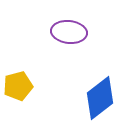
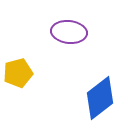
yellow pentagon: moved 13 px up
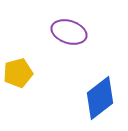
purple ellipse: rotated 12 degrees clockwise
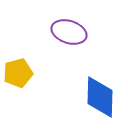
blue diamond: moved 1 px up; rotated 51 degrees counterclockwise
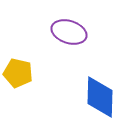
yellow pentagon: rotated 28 degrees clockwise
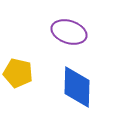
blue diamond: moved 23 px left, 10 px up
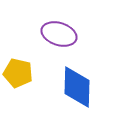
purple ellipse: moved 10 px left, 2 px down
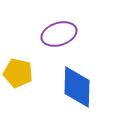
purple ellipse: rotated 36 degrees counterclockwise
